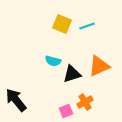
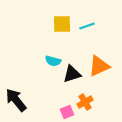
yellow square: rotated 24 degrees counterclockwise
pink square: moved 1 px right, 1 px down
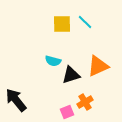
cyan line: moved 2 px left, 4 px up; rotated 63 degrees clockwise
orange triangle: moved 1 px left
black triangle: moved 1 px left, 1 px down
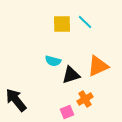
orange cross: moved 3 px up
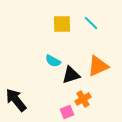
cyan line: moved 6 px right, 1 px down
cyan semicircle: rotated 14 degrees clockwise
orange cross: moved 2 px left
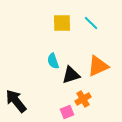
yellow square: moved 1 px up
cyan semicircle: rotated 42 degrees clockwise
black arrow: moved 1 px down
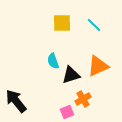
cyan line: moved 3 px right, 2 px down
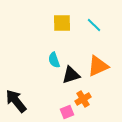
cyan semicircle: moved 1 px right, 1 px up
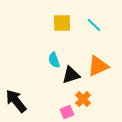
orange cross: rotated 14 degrees counterclockwise
